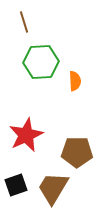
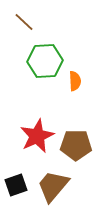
brown line: rotated 30 degrees counterclockwise
green hexagon: moved 4 px right, 1 px up
red star: moved 11 px right, 1 px down
brown pentagon: moved 1 px left, 7 px up
brown trapezoid: moved 2 px up; rotated 9 degrees clockwise
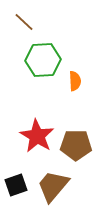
green hexagon: moved 2 px left, 1 px up
red star: rotated 16 degrees counterclockwise
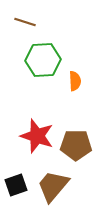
brown line: moved 1 px right; rotated 25 degrees counterclockwise
red star: rotated 12 degrees counterclockwise
